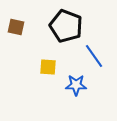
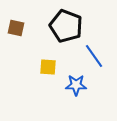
brown square: moved 1 px down
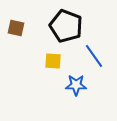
yellow square: moved 5 px right, 6 px up
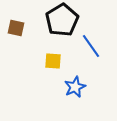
black pentagon: moved 4 px left, 6 px up; rotated 20 degrees clockwise
blue line: moved 3 px left, 10 px up
blue star: moved 1 px left, 2 px down; rotated 25 degrees counterclockwise
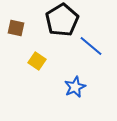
blue line: rotated 15 degrees counterclockwise
yellow square: moved 16 px left; rotated 30 degrees clockwise
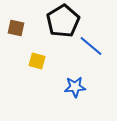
black pentagon: moved 1 px right, 1 px down
yellow square: rotated 18 degrees counterclockwise
blue star: rotated 20 degrees clockwise
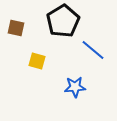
blue line: moved 2 px right, 4 px down
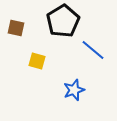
blue star: moved 1 px left, 3 px down; rotated 15 degrees counterclockwise
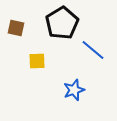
black pentagon: moved 1 px left, 2 px down
yellow square: rotated 18 degrees counterclockwise
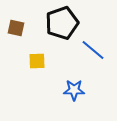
black pentagon: rotated 12 degrees clockwise
blue star: rotated 20 degrees clockwise
